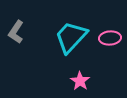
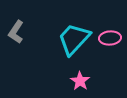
cyan trapezoid: moved 3 px right, 2 px down
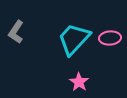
pink star: moved 1 px left, 1 px down
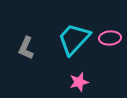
gray L-shape: moved 10 px right, 16 px down; rotated 10 degrees counterclockwise
pink star: rotated 24 degrees clockwise
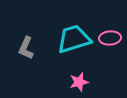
cyan trapezoid: rotated 30 degrees clockwise
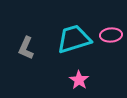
pink ellipse: moved 1 px right, 3 px up
pink star: moved 2 px up; rotated 24 degrees counterclockwise
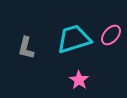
pink ellipse: rotated 45 degrees counterclockwise
gray L-shape: rotated 10 degrees counterclockwise
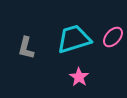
pink ellipse: moved 2 px right, 2 px down
pink star: moved 3 px up
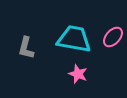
cyan trapezoid: rotated 27 degrees clockwise
pink star: moved 1 px left, 3 px up; rotated 12 degrees counterclockwise
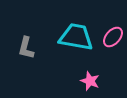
cyan trapezoid: moved 2 px right, 2 px up
pink star: moved 12 px right, 7 px down
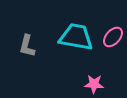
gray L-shape: moved 1 px right, 2 px up
pink star: moved 4 px right, 3 px down; rotated 18 degrees counterclockwise
